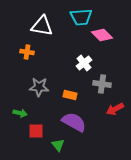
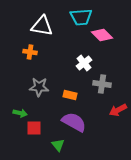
orange cross: moved 3 px right
red arrow: moved 3 px right, 1 px down
red square: moved 2 px left, 3 px up
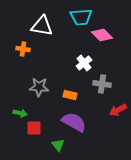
orange cross: moved 7 px left, 3 px up
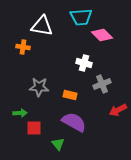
orange cross: moved 2 px up
white cross: rotated 35 degrees counterclockwise
gray cross: rotated 30 degrees counterclockwise
green arrow: rotated 16 degrees counterclockwise
green triangle: moved 1 px up
